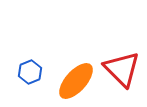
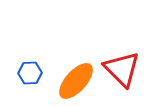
blue hexagon: moved 1 px down; rotated 20 degrees clockwise
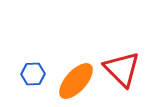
blue hexagon: moved 3 px right, 1 px down
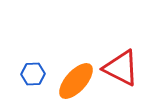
red triangle: moved 1 px left, 1 px up; rotated 18 degrees counterclockwise
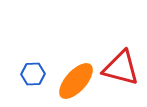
red triangle: rotated 12 degrees counterclockwise
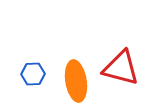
orange ellipse: rotated 51 degrees counterclockwise
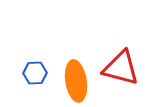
blue hexagon: moved 2 px right, 1 px up
